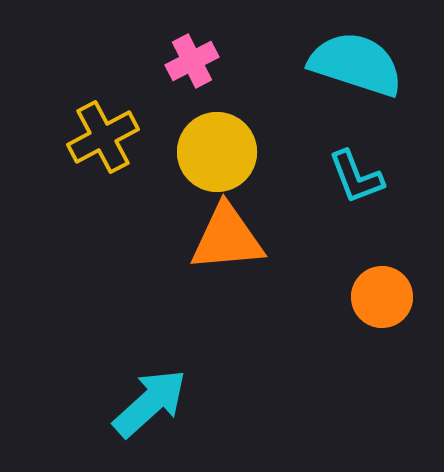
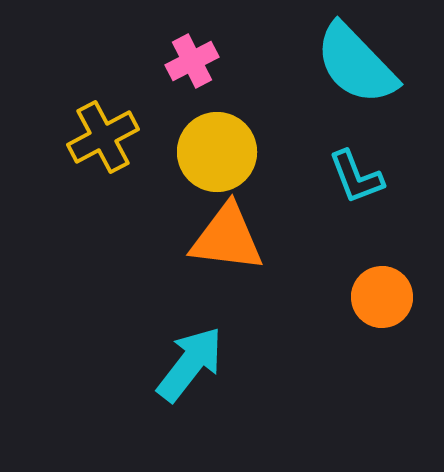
cyan semicircle: rotated 152 degrees counterclockwise
orange triangle: rotated 12 degrees clockwise
cyan arrow: moved 40 px right, 39 px up; rotated 10 degrees counterclockwise
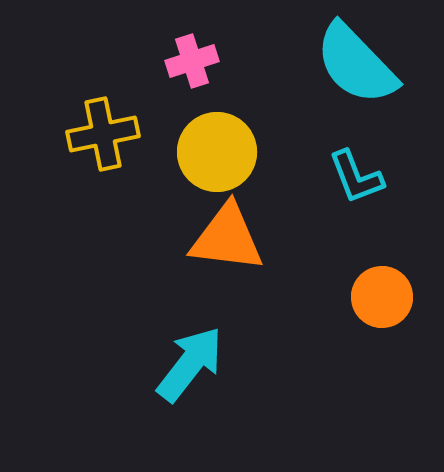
pink cross: rotated 9 degrees clockwise
yellow cross: moved 3 px up; rotated 16 degrees clockwise
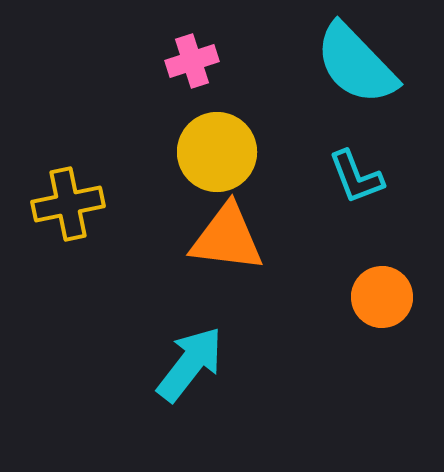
yellow cross: moved 35 px left, 70 px down
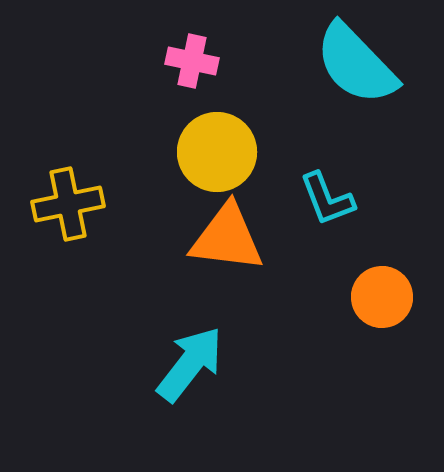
pink cross: rotated 30 degrees clockwise
cyan L-shape: moved 29 px left, 22 px down
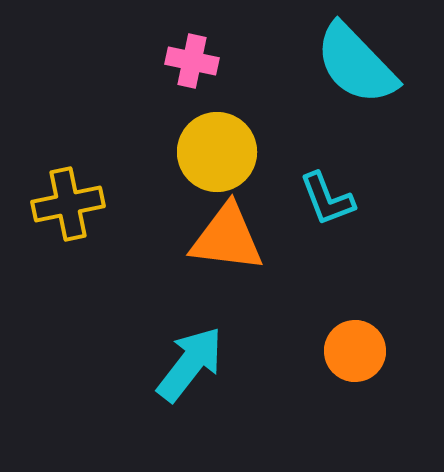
orange circle: moved 27 px left, 54 px down
